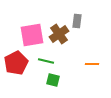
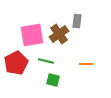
orange line: moved 6 px left
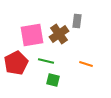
orange line: rotated 16 degrees clockwise
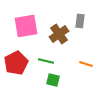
gray rectangle: moved 3 px right
pink square: moved 6 px left, 9 px up
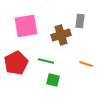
brown cross: moved 2 px right, 1 px down; rotated 18 degrees clockwise
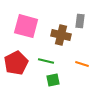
pink square: rotated 25 degrees clockwise
brown cross: rotated 30 degrees clockwise
orange line: moved 4 px left
green square: rotated 24 degrees counterclockwise
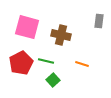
gray rectangle: moved 19 px right
pink square: moved 1 px right, 1 px down
red pentagon: moved 5 px right
green square: rotated 32 degrees counterclockwise
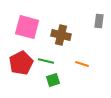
green square: rotated 24 degrees clockwise
